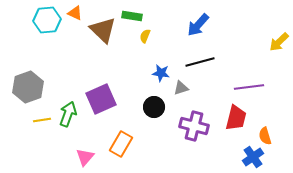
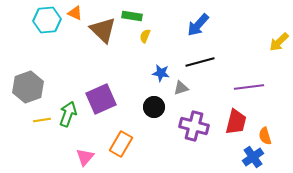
red trapezoid: moved 4 px down
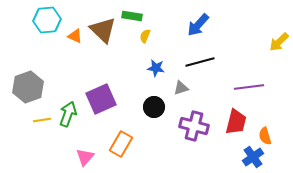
orange triangle: moved 23 px down
blue star: moved 5 px left, 5 px up
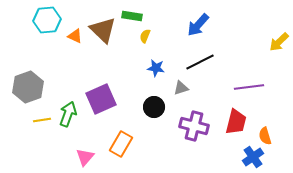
black line: rotated 12 degrees counterclockwise
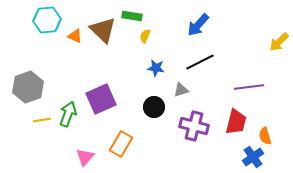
gray triangle: moved 2 px down
